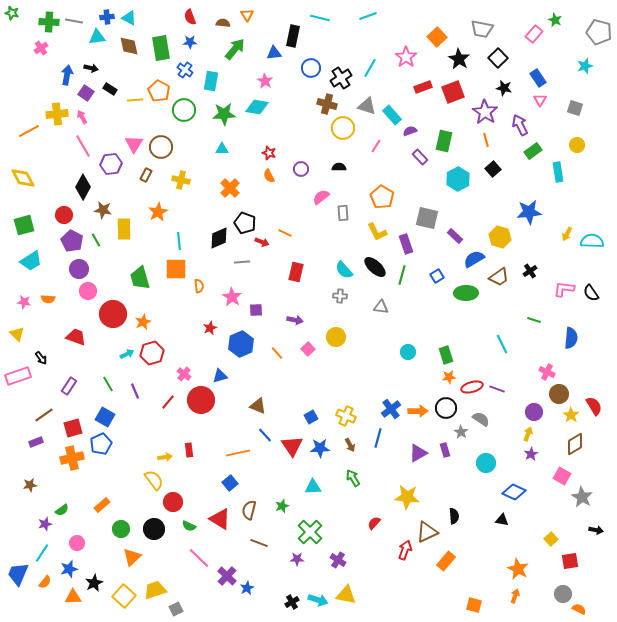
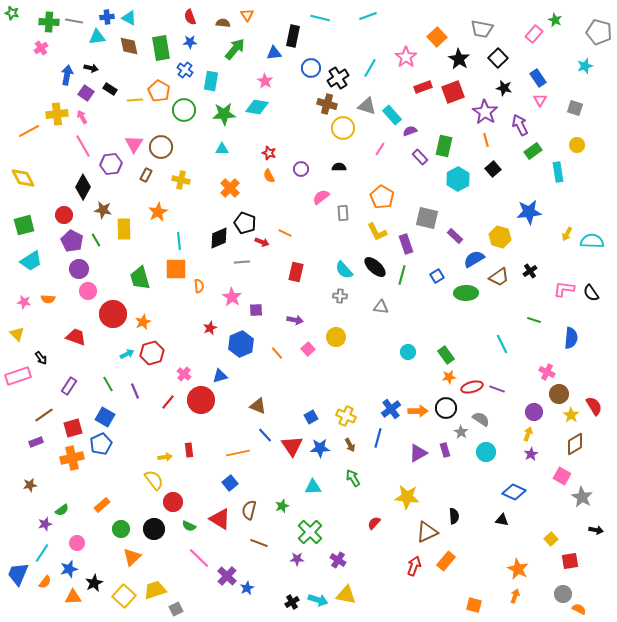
black cross at (341, 78): moved 3 px left
green rectangle at (444, 141): moved 5 px down
pink line at (376, 146): moved 4 px right, 3 px down
green rectangle at (446, 355): rotated 18 degrees counterclockwise
cyan circle at (486, 463): moved 11 px up
red arrow at (405, 550): moved 9 px right, 16 px down
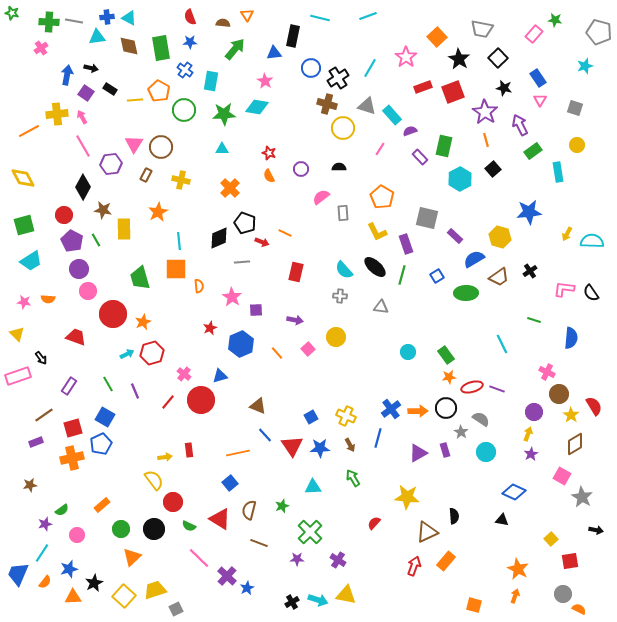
green star at (555, 20): rotated 16 degrees counterclockwise
cyan hexagon at (458, 179): moved 2 px right
pink circle at (77, 543): moved 8 px up
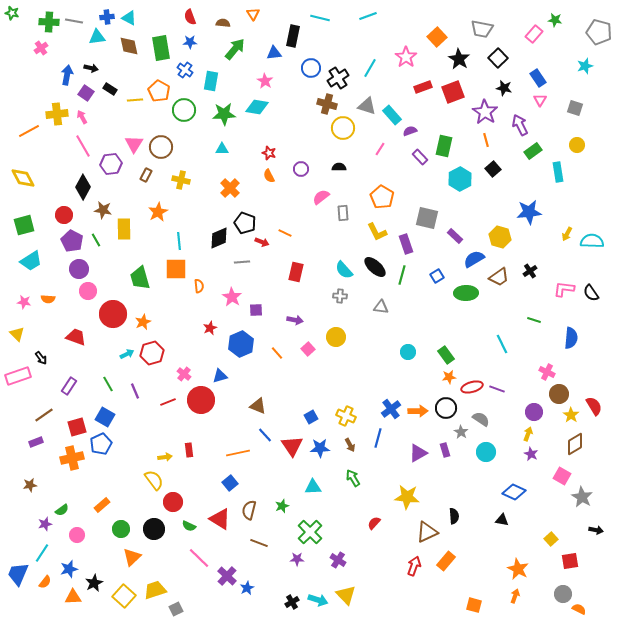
orange triangle at (247, 15): moved 6 px right, 1 px up
red line at (168, 402): rotated 28 degrees clockwise
red square at (73, 428): moved 4 px right, 1 px up
purple star at (531, 454): rotated 16 degrees counterclockwise
yellow triangle at (346, 595): rotated 35 degrees clockwise
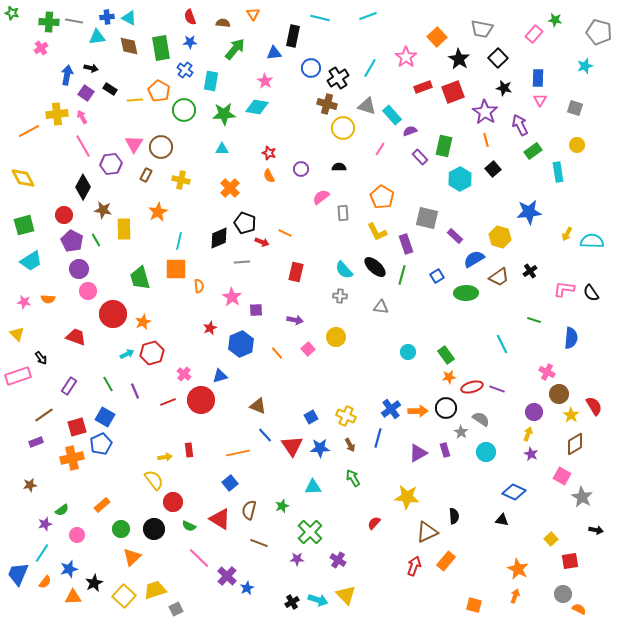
blue rectangle at (538, 78): rotated 36 degrees clockwise
cyan line at (179, 241): rotated 18 degrees clockwise
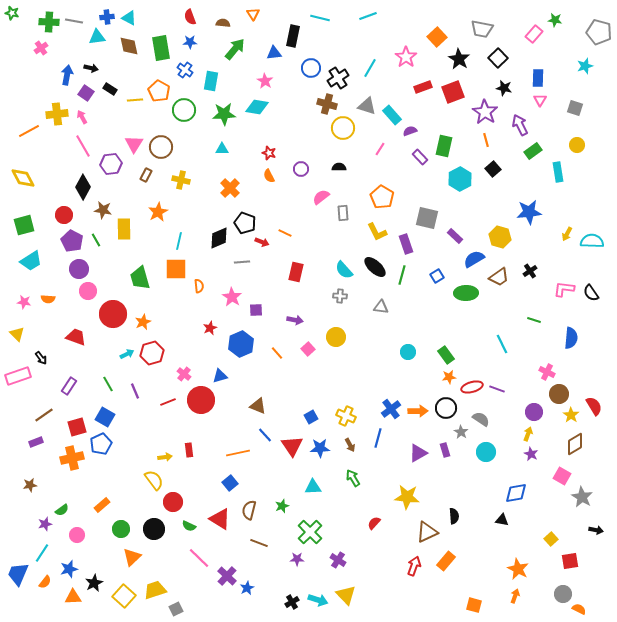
blue diamond at (514, 492): moved 2 px right, 1 px down; rotated 35 degrees counterclockwise
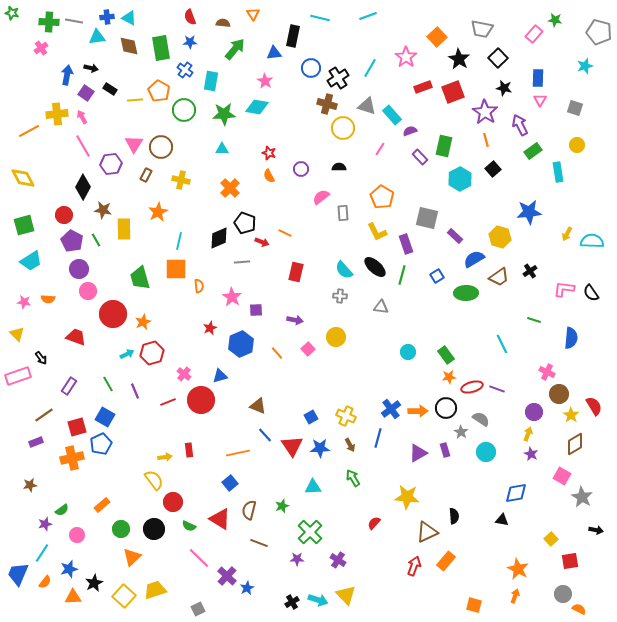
gray square at (176, 609): moved 22 px right
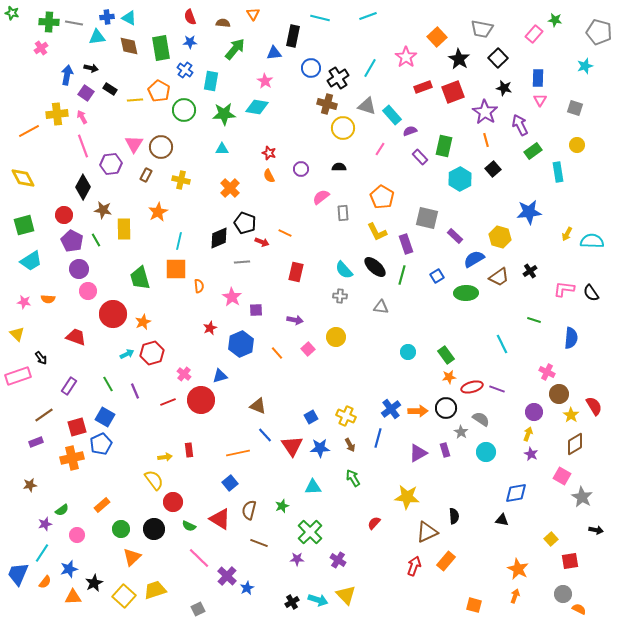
gray line at (74, 21): moved 2 px down
pink line at (83, 146): rotated 10 degrees clockwise
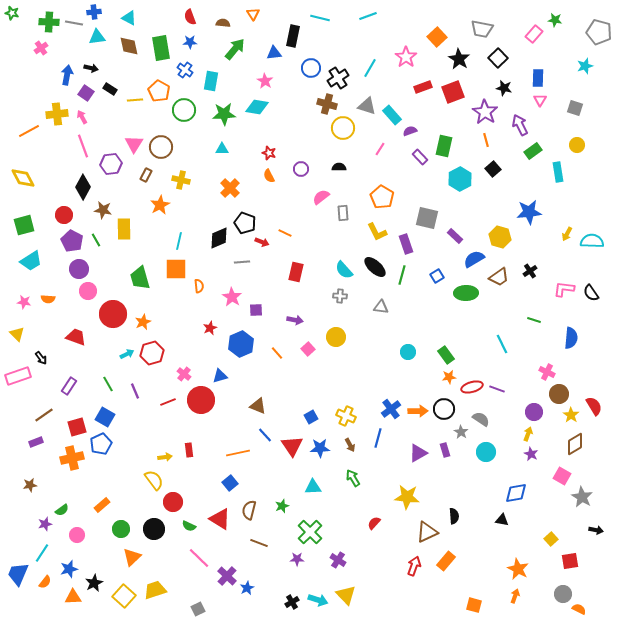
blue cross at (107, 17): moved 13 px left, 5 px up
orange star at (158, 212): moved 2 px right, 7 px up
black circle at (446, 408): moved 2 px left, 1 px down
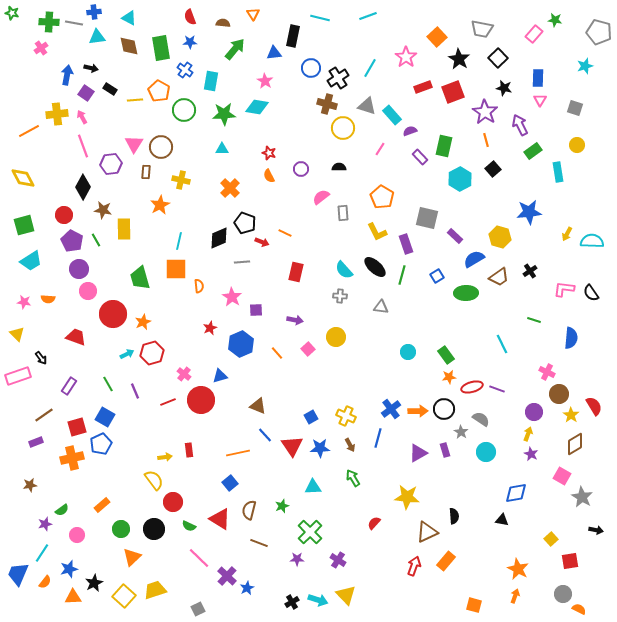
brown rectangle at (146, 175): moved 3 px up; rotated 24 degrees counterclockwise
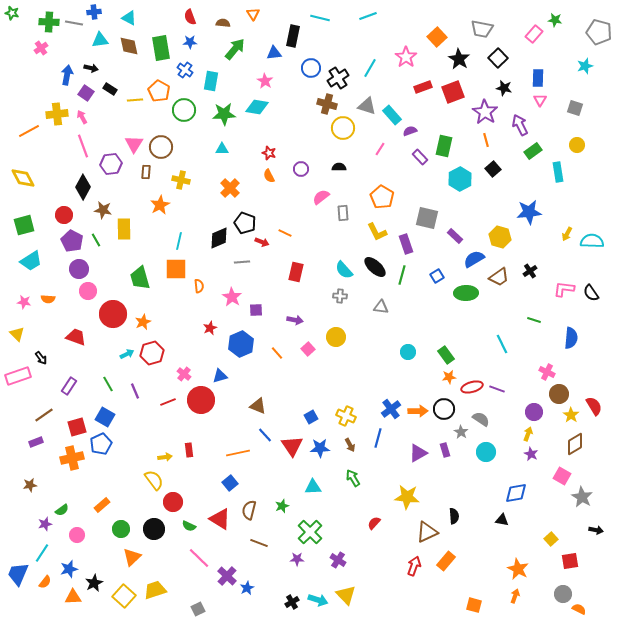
cyan triangle at (97, 37): moved 3 px right, 3 px down
